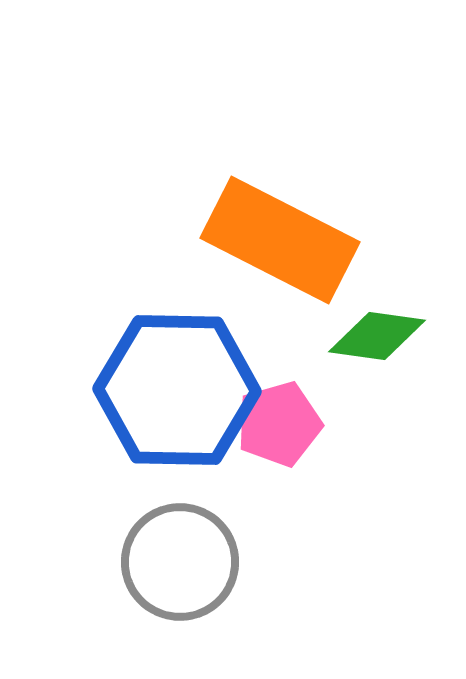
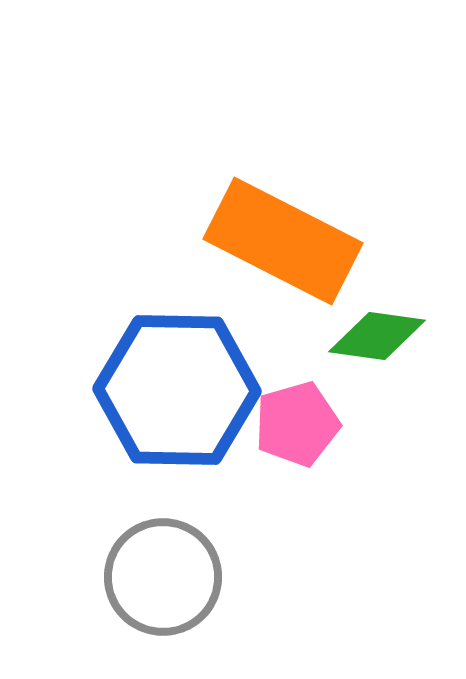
orange rectangle: moved 3 px right, 1 px down
pink pentagon: moved 18 px right
gray circle: moved 17 px left, 15 px down
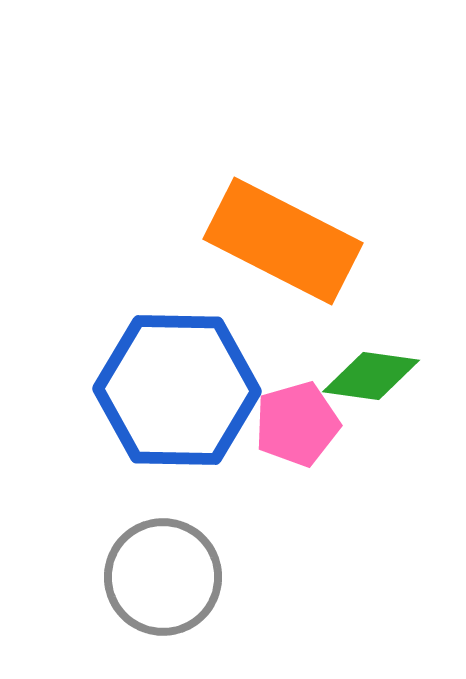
green diamond: moved 6 px left, 40 px down
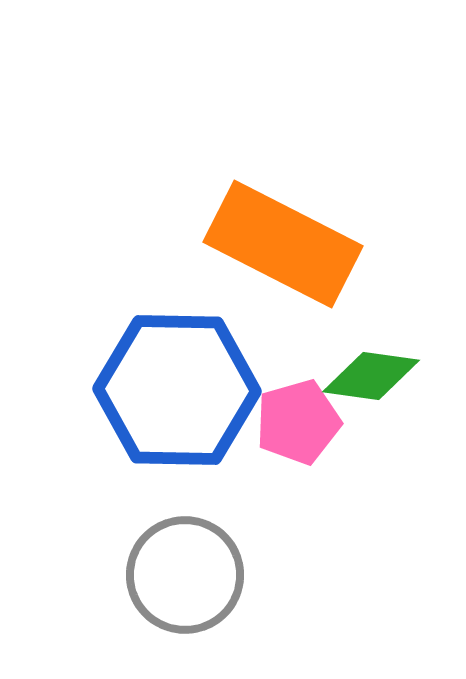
orange rectangle: moved 3 px down
pink pentagon: moved 1 px right, 2 px up
gray circle: moved 22 px right, 2 px up
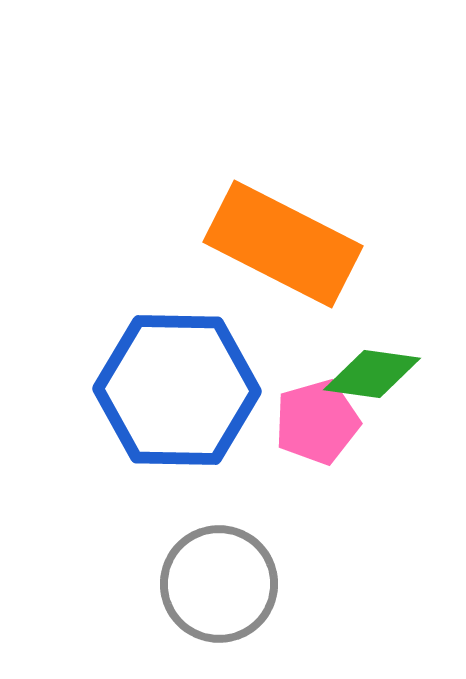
green diamond: moved 1 px right, 2 px up
pink pentagon: moved 19 px right
gray circle: moved 34 px right, 9 px down
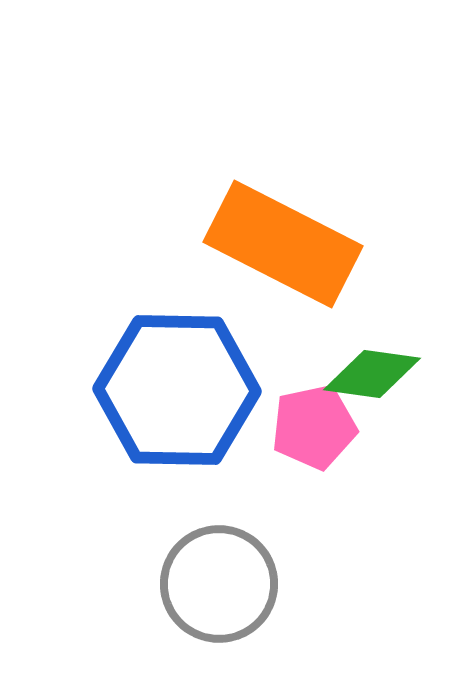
pink pentagon: moved 3 px left, 5 px down; rotated 4 degrees clockwise
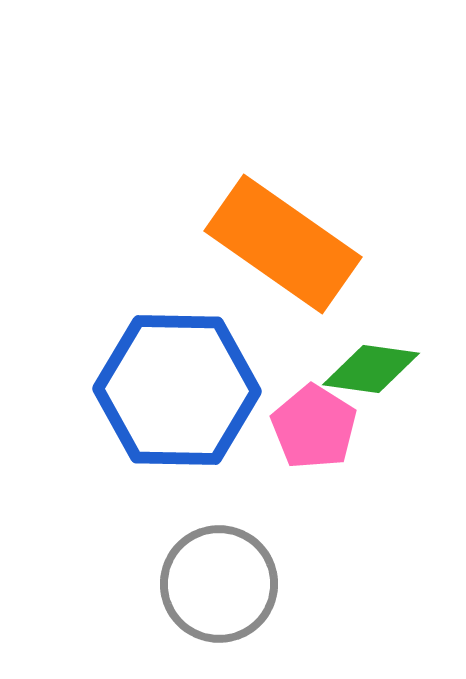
orange rectangle: rotated 8 degrees clockwise
green diamond: moved 1 px left, 5 px up
pink pentagon: rotated 28 degrees counterclockwise
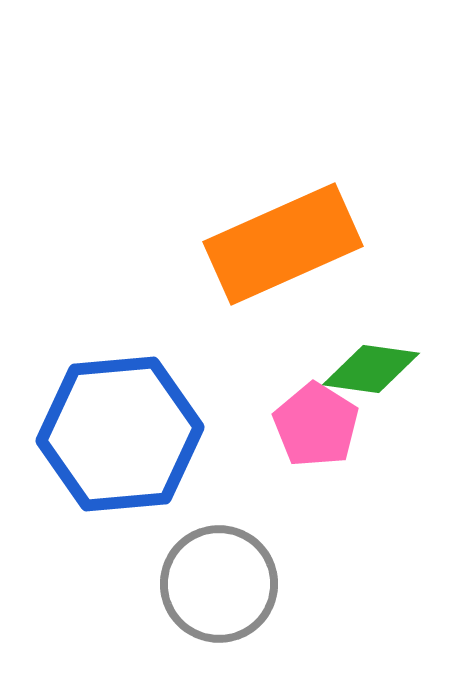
orange rectangle: rotated 59 degrees counterclockwise
blue hexagon: moved 57 px left, 44 px down; rotated 6 degrees counterclockwise
pink pentagon: moved 2 px right, 2 px up
